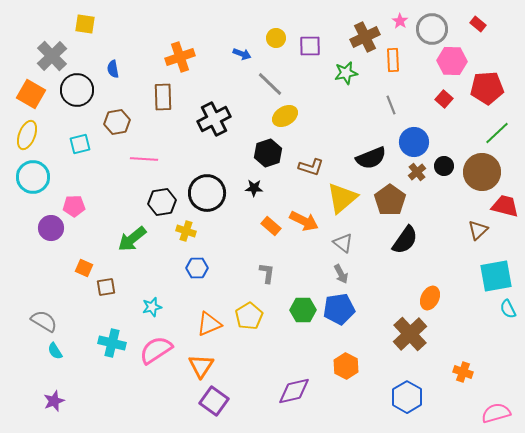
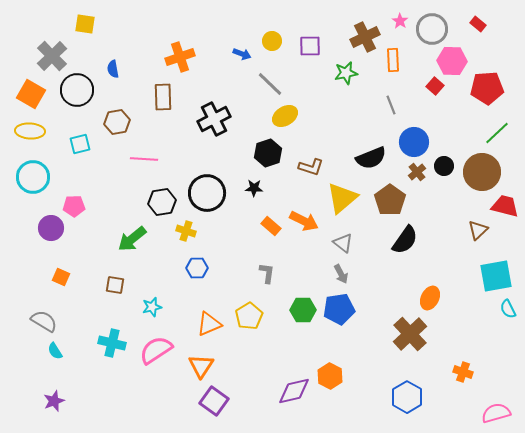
yellow circle at (276, 38): moved 4 px left, 3 px down
red square at (444, 99): moved 9 px left, 13 px up
yellow ellipse at (27, 135): moved 3 px right, 4 px up; rotated 72 degrees clockwise
orange square at (84, 268): moved 23 px left, 9 px down
brown square at (106, 287): moved 9 px right, 2 px up; rotated 18 degrees clockwise
orange hexagon at (346, 366): moved 16 px left, 10 px down
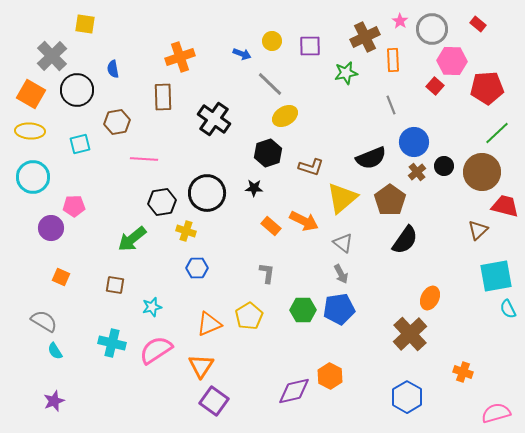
black cross at (214, 119): rotated 28 degrees counterclockwise
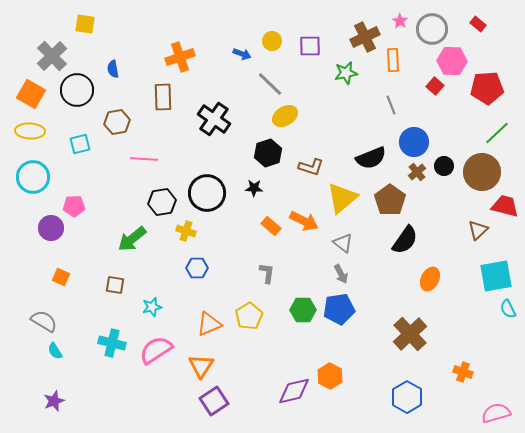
orange ellipse at (430, 298): moved 19 px up
purple square at (214, 401): rotated 20 degrees clockwise
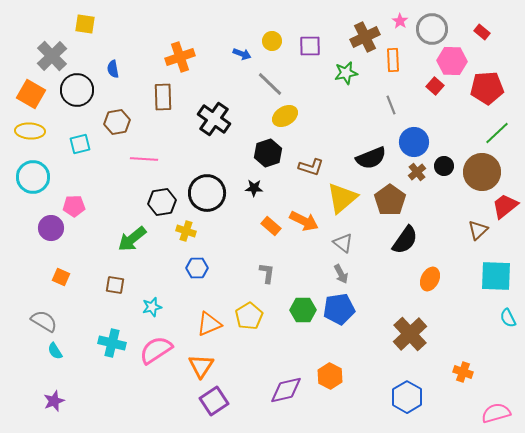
red rectangle at (478, 24): moved 4 px right, 8 px down
red trapezoid at (505, 206): rotated 52 degrees counterclockwise
cyan square at (496, 276): rotated 12 degrees clockwise
cyan semicircle at (508, 309): moved 9 px down
purple diamond at (294, 391): moved 8 px left, 1 px up
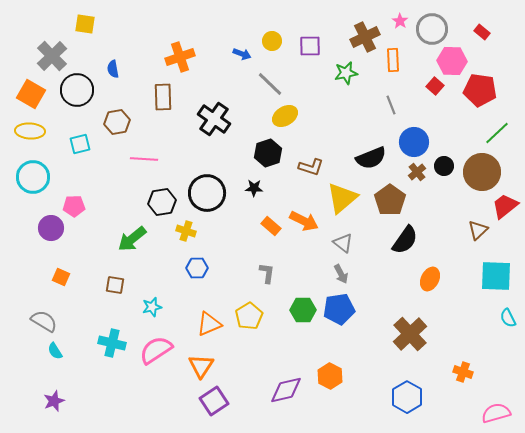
red pentagon at (487, 88): moved 7 px left, 2 px down; rotated 12 degrees clockwise
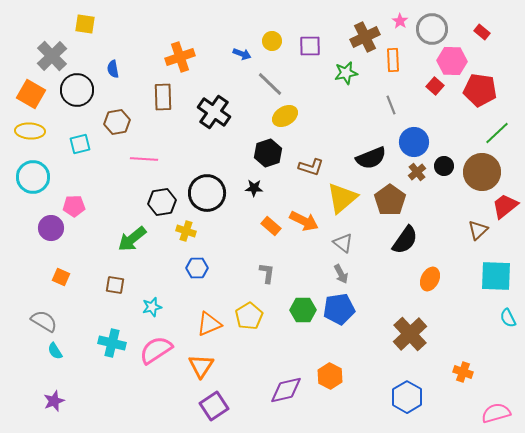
black cross at (214, 119): moved 7 px up
purple square at (214, 401): moved 5 px down
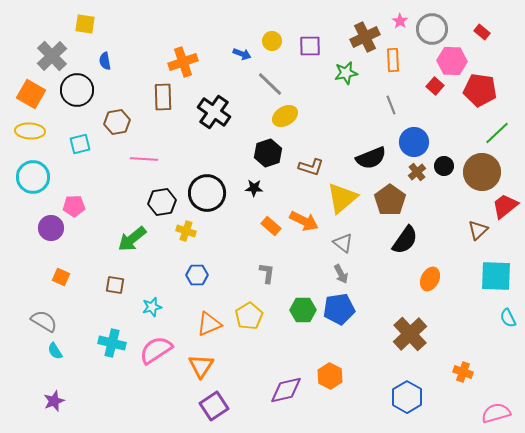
orange cross at (180, 57): moved 3 px right, 5 px down
blue semicircle at (113, 69): moved 8 px left, 8 px up
blue hexagon at (197, 268): moved 7 px down
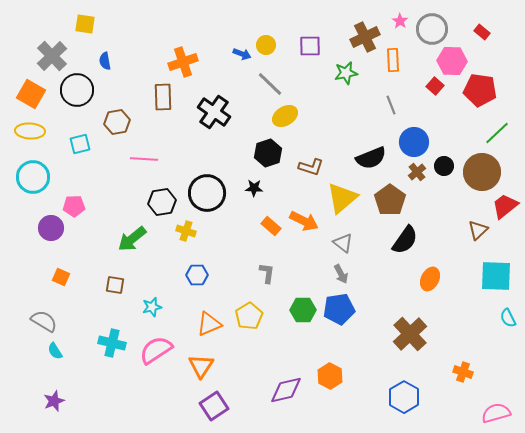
yellow circle at (272, 41): moved 6 px left, 4 px down
blue hexagon at (407, 397): moved 3 px left
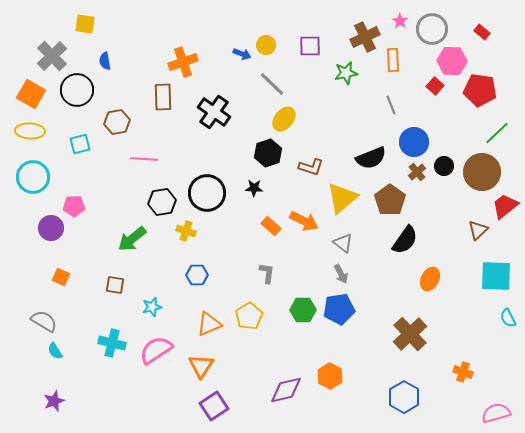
gray line at (270, 84): moved 2 px right
yellow ellipse at (285, 116): moved 1 px left, 3 px down; rotated 20 degrees counterclockwise
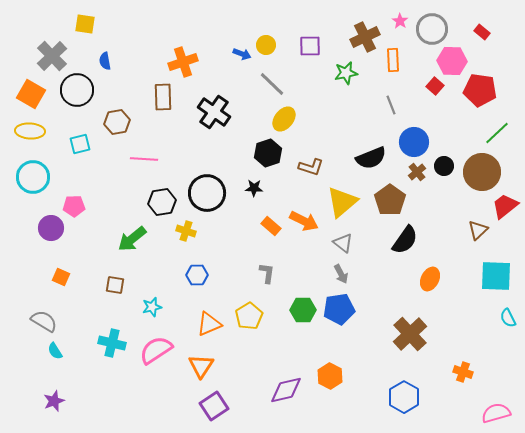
yellow triangle at (342, 198): moved 4 px down
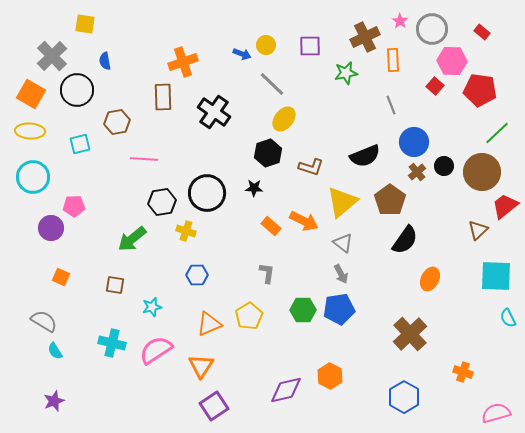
black semicircle at (371, 158): moved 6 px left, 2 px up
